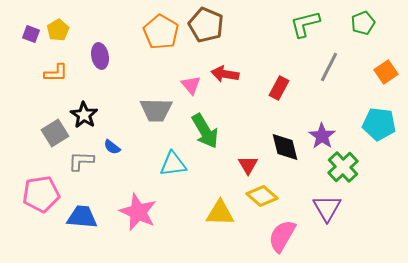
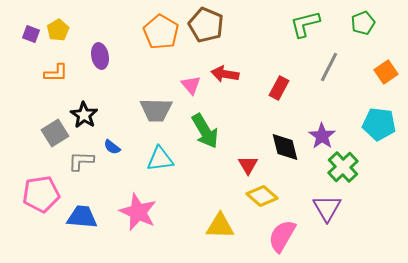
cyan triangle: moved 13 px left, 5 px up
yellow triangle: moved 13 px down
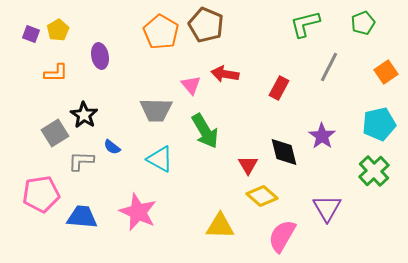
cyan pentagon: rotated 20 degrees counterclockwise
black diamond: moved 1 px left, 5 px down
cyan triangle: rotated 36 degrees clockwise
green cross: moved 31 px right, 4 px down
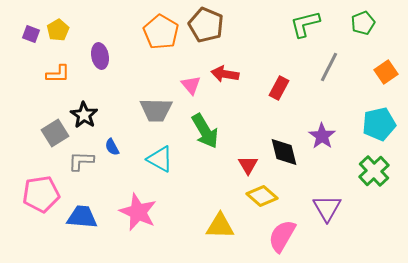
orange L-shape: moved 2 px right, 1 px down
blue semicircle: rotated 24 degrees clockwise
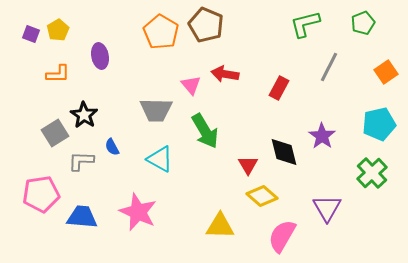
green cross: moved 2 px left, 2 px down
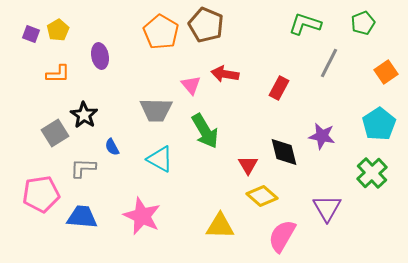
green L-shape: rotated 32 degrees clockwise
gray line: moved 4 px up
cyan pentagon: rotated 20 degrees counterclockwise
purple star: rotated 24 degrees counterclockwise
gray L-shape: moved 2 px right, 7 px down
pink star: moved 4 px right, 4 px down
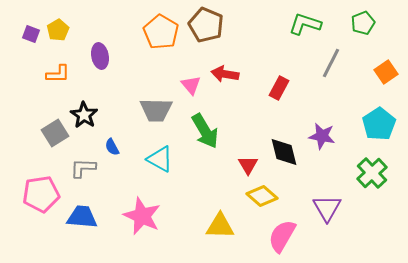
gray line: moved 2 px right
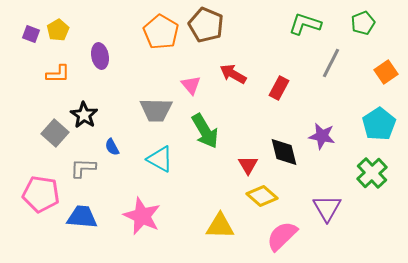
red arrow: moved 8 px right; rotated 20 degrees clockwise
gray square: rotated 16 degrees counterclockwise
pink pentagon: rotated 18 degrees clockwise
pink semicircle: rotated 16 degrees clockwise
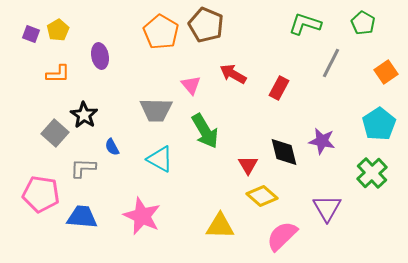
green pentagon: rotated 20 degrees counterclockwise
purple star: moved 5 px down
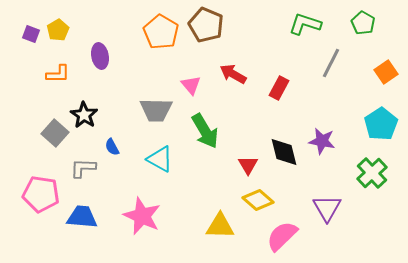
cyan pentagon: moved 2 px right
yellow diamond: moved 4 px left, 4 px down
